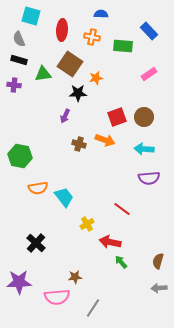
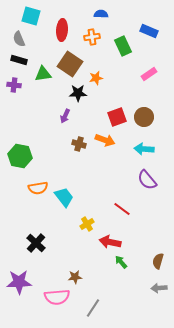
blue rectangle: rotated 24 degrees counterclockwise
orange cross: rotated 21 degrees counterclockwise
green rectangle: rotated 60 degrees clockwise
purple semicircle: moved 2 px left, 2 px down; rotated 55 degrees clockwise
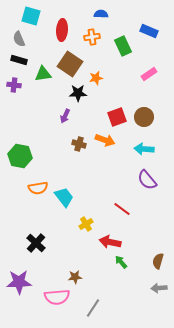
yellow cross: moved 1 px left
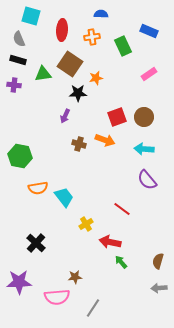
black rectangle: moved 1 px left
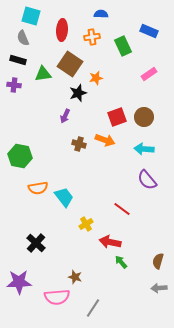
gray semicircle: moved 4 px right, 1 px up
black star: rotated 18 degrees counterclockwise
brown star: rotated 24 degrees clockwise
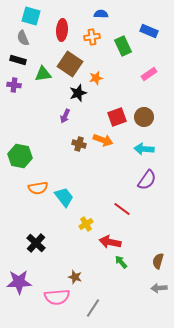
orange arrow: moved 2 px left
purple semicircle: rotated 105 degrees counterclockwise
